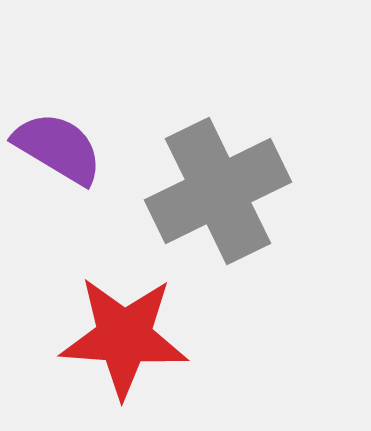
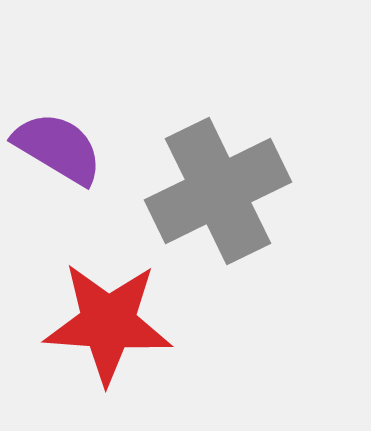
red star: moved 16 px left, 14 px up
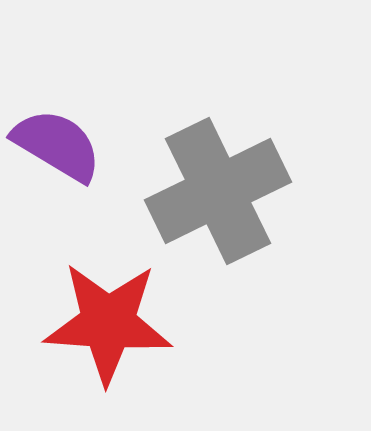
purple semicircle: moved 1 px left, 3 px up
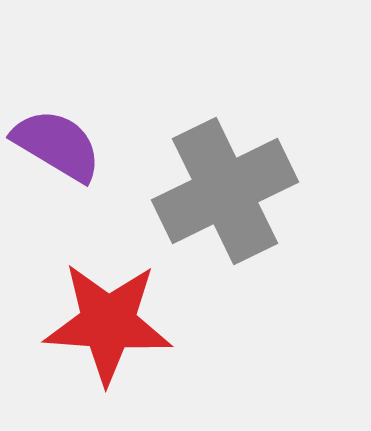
gray cross: moved 7 px right
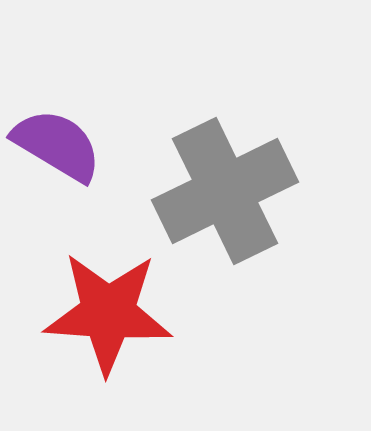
red star: moved 10 px up
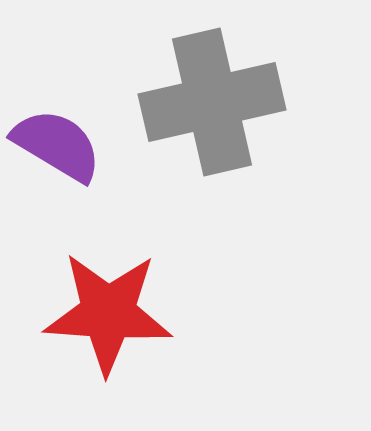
gray cross: moved 13 px left, 89 px up; rotated 13 degrees clockwise
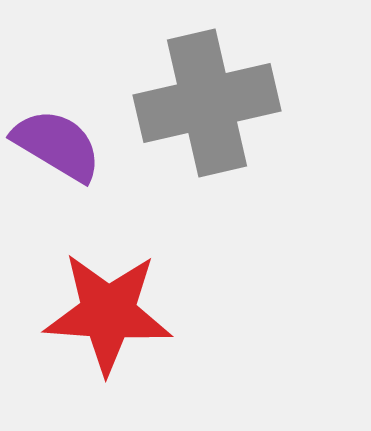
gray cross: moved 5 px left, 1 px down
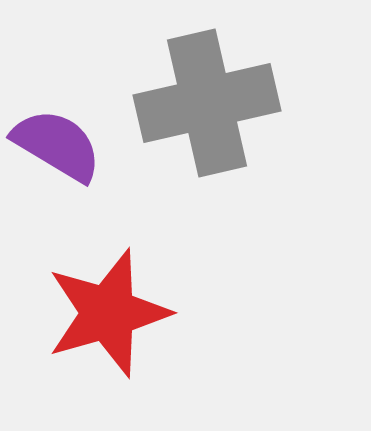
red star: rotated 20 degrees counterclockwise
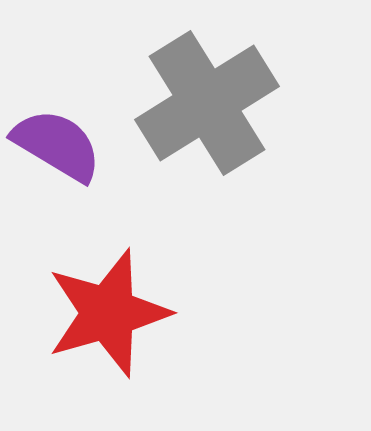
gray cross: rotated 19 degrees counterclockwise
